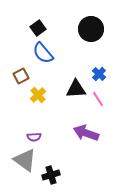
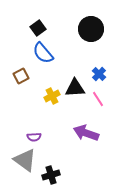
black triangle: moved 1 px left, 1 px up
yellow cross: moved 14 px right, 1 px down; rotated 14 degrees clockwise
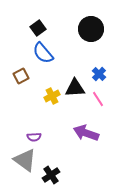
black cross: rotated 18 degrees counterclockwise
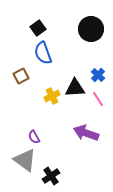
blue semicircle: rotated 20 degrees clockwise
blue cross: moved 1 px left, 1 px down
purple semicircle: rotated 64 degrees clockwise
black cross: moved 1 px down
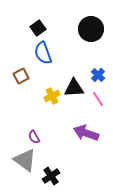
black triangle: moved 1 px left
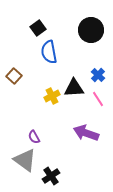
black circle: moved 1 px down
blue semicircle: moved 6 px right, 1 px up; rotated 10 degrees clockwise
brown square: moved 7 px left; rotated 21 degrees counterclockwise
